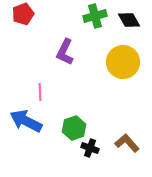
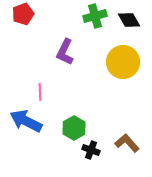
green hexagon: rotated 10 degrees counterclockwise
black cross: moved 1 px right, 2 px down
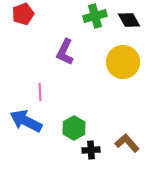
black cross: rotated 24 degrees counterclockwise
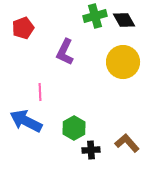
red pentagon: moved 14 px down
black diamond: moved 5 px left
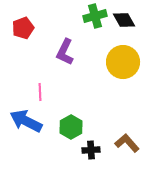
green hexagon: moved 3 px left, 1 px up
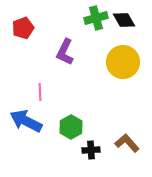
green cross: moved 1 px right, 2 px down
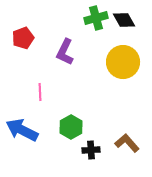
red pentagon: moved 10 px down
blue arrow: moved 4 px left, 9 px down
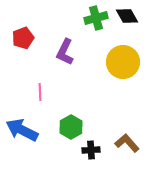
black diamond: moved 3 px right, 4 px up
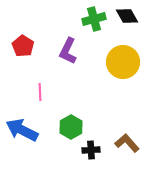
green cross: moved 2 px left, 1 px down
red pentagon: moved 8 px down; rotated 20 degrees counterclockwise
purple L-shape: moved 3 px right, 1 px up
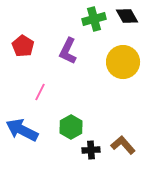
pink line: rotated 30 degrees clockwise
brown L-shape: moved 4 px left, 2 px down
